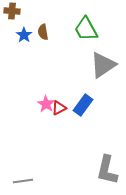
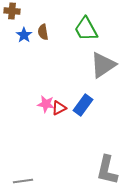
pink star: rotated 24 degrees counterclockwise
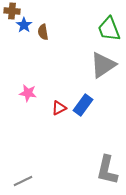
green trapezoid: moved 23 px right; rotated 8 degrees clockwise
blue star: moved 10 px up
pink star: moved 18 px left, 11 px up
gray line: rotated 18 degrees counterclockwise
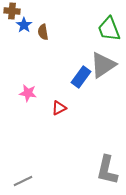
blue rectangle: moved 2 px left, 28 px up
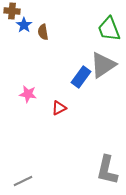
pink star: moved 1 px down
